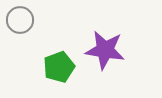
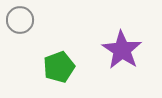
purple star: moved 17 px right; rotated 24 degrees clockwise
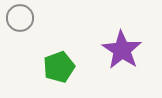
gray circle: moved 2 px up
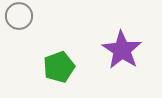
gray circle: moved 1 px left, 2 px up
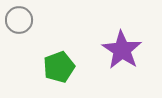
gray circle: moved 4 px down
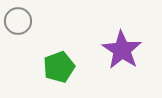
gray circle: moved 1 px left, 1 px down
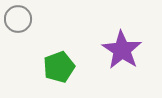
gray circle: moved 2 px up
